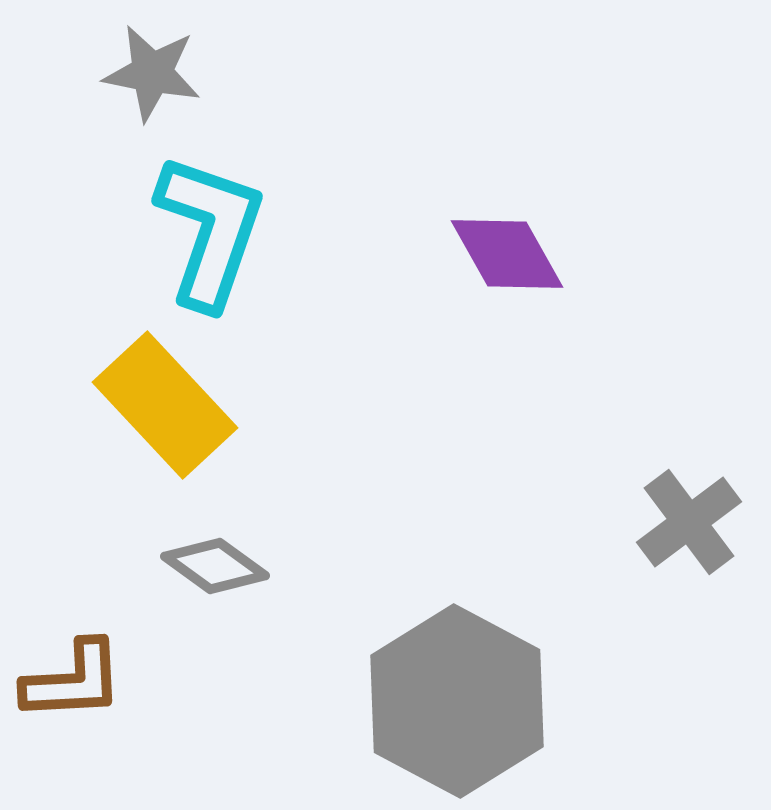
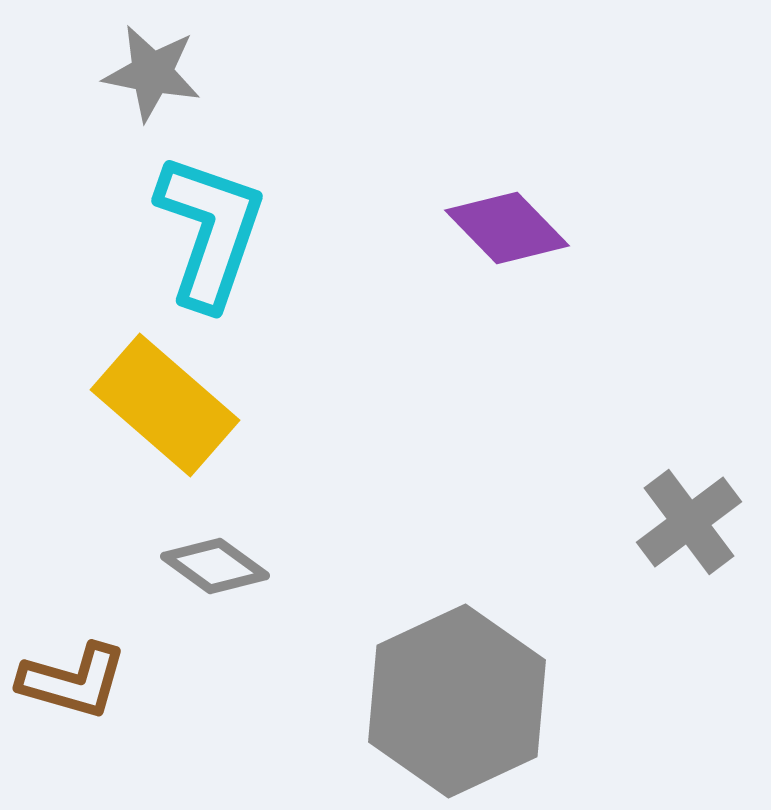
purple diamond: moved 26 px up; rotated 15 degrees counterclockwise
yellow rectangle: rotated 6 degrees counterclockwise
brown L-shape: rotated 19 degrees clockwise
gray hexagon: rotated 7 degrees clockwise
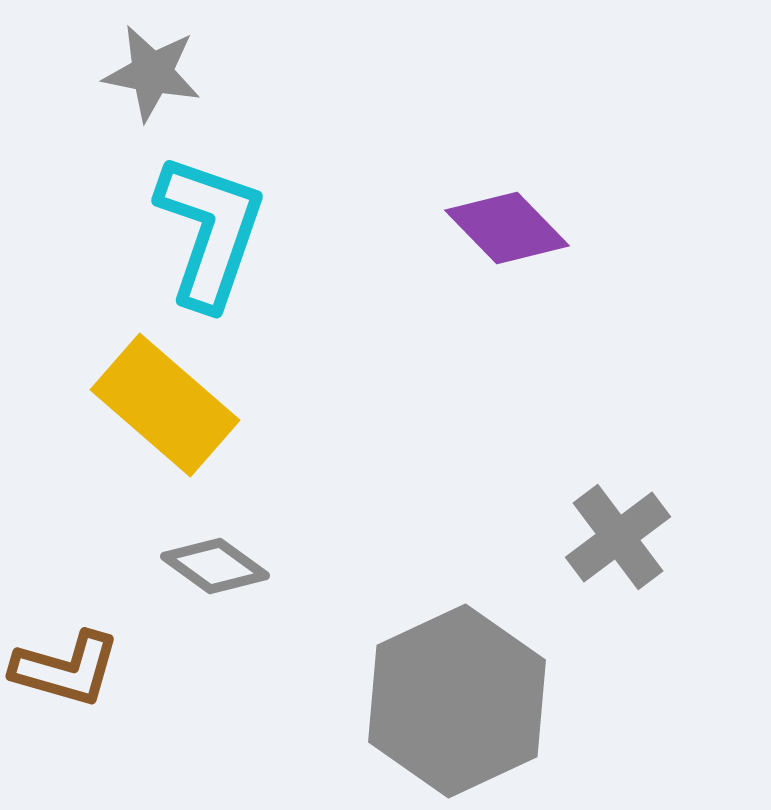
gray cross: moved 71 px left, 15 px down
brown L-shape: moved 7 px left, 12 px up
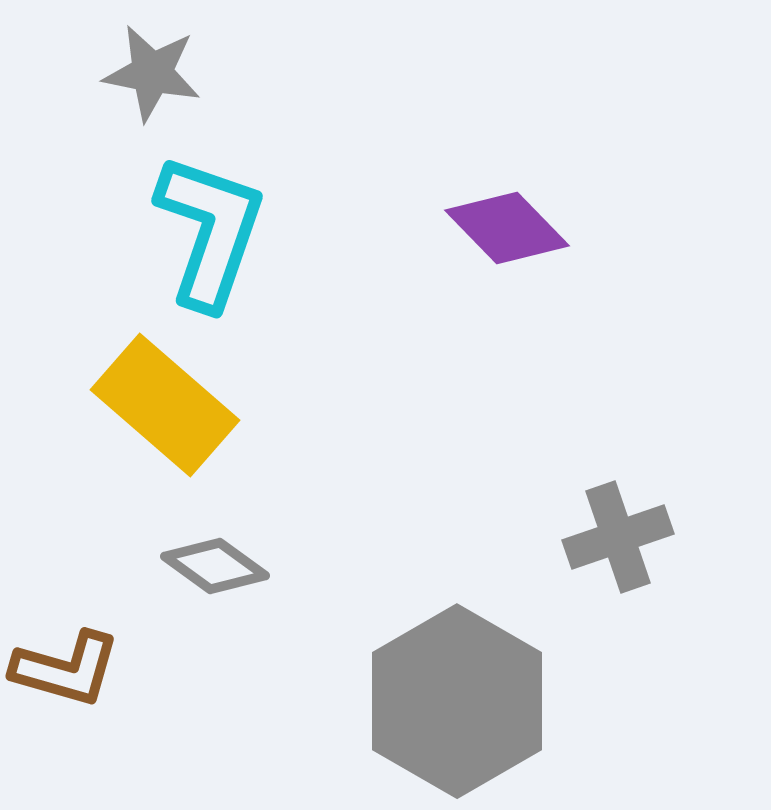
gray cross: rotated 18 degrees clockwise
gray hexagon: rotated 5 degrees counterclockwise
